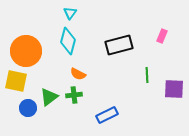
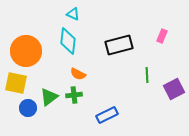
cyan triangle: moved 3 px right, 1 px down; rotated 40 degrees counterclockwise
cyan diamond: rotated 8 degrees counterclockwise
yellow square: moved 2 px down
purple square: rotated 30 degrees counterclockwise
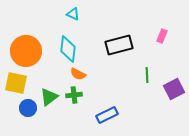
cyan diamond: moved 8 px down
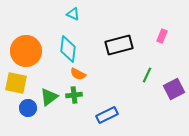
green line: rotated 28 degrees clockwise
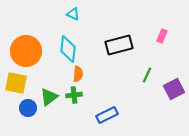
orange semicircle: rotated 112 degrees counterclockwise
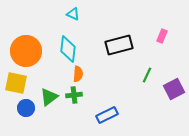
blue circle: moved 2 px left
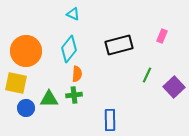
cyan diamond: moved 1 px right; rotated 32 degrees clockwise
orange semicircle: moved 1 px left
purple square: moved 2 px up; rotated 15 degrees counterclockwise
green triangle: moved 2 px down; rotated 36 degrees clockwise
blue rectangle: moved 3 px right, 5 px down; rotated 65 degrees counterclockwise
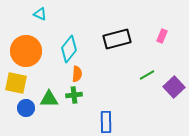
cyan triangle: moved 33 px left
black rectangle: moved 2 px left, 6 px up
green line: rotated 35 degrees clockwise
blue rectangle: moved 4 px left, 2 px down
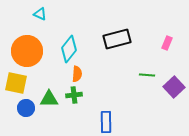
pink rectangle: moved 5 px right, 7 px down
orange circle: moved 1 px right
green line: rotated 35 degrees clockwise
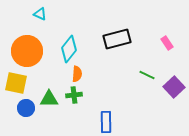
pink rectangle: rotated 56 degrees counterclockwise
green line: rotated 21 degrees clockwise
